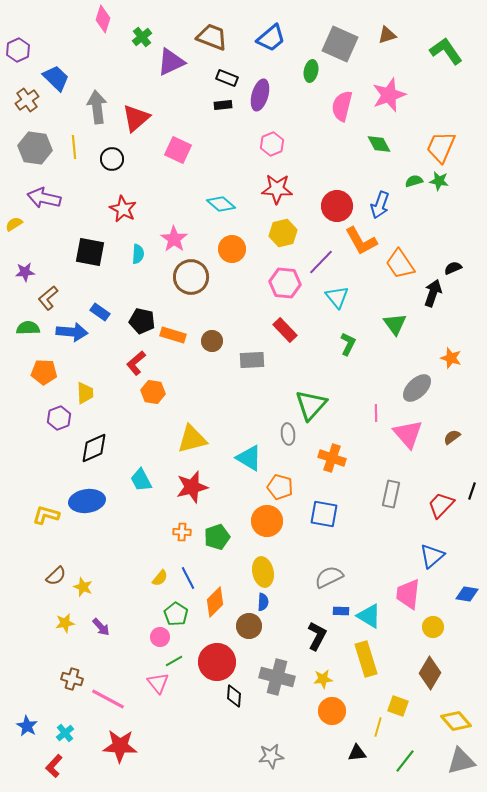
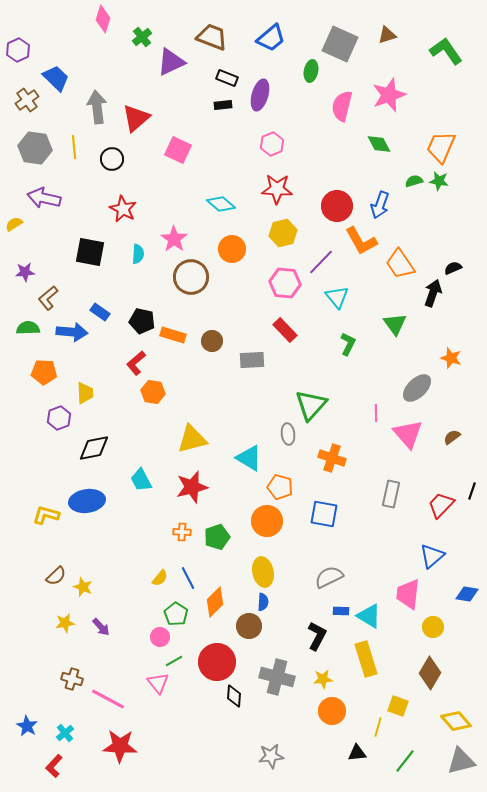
black diamond at (94, 448): rotated 12 degrees clockwise
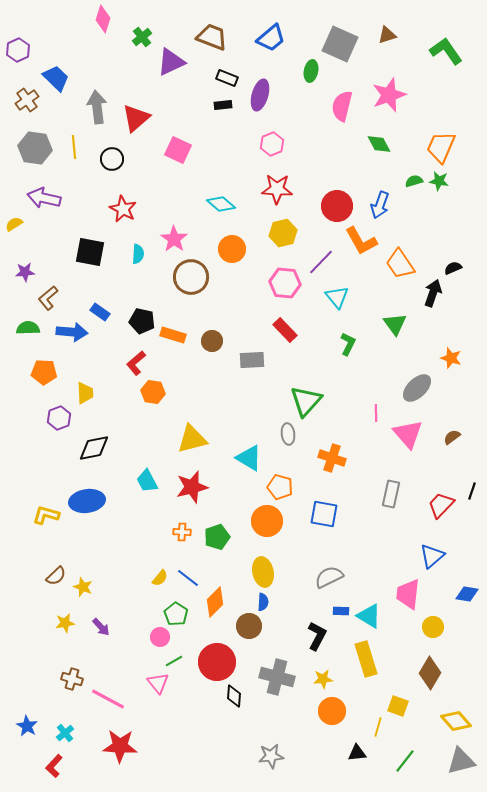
green triangle at (311, 405): moved 5 px left, 4 px up
cyan trapezoid at (141, 480): moved 6 px right, 1 px down
blue line at (188, 578): rotated 25 degrees counterclockwise
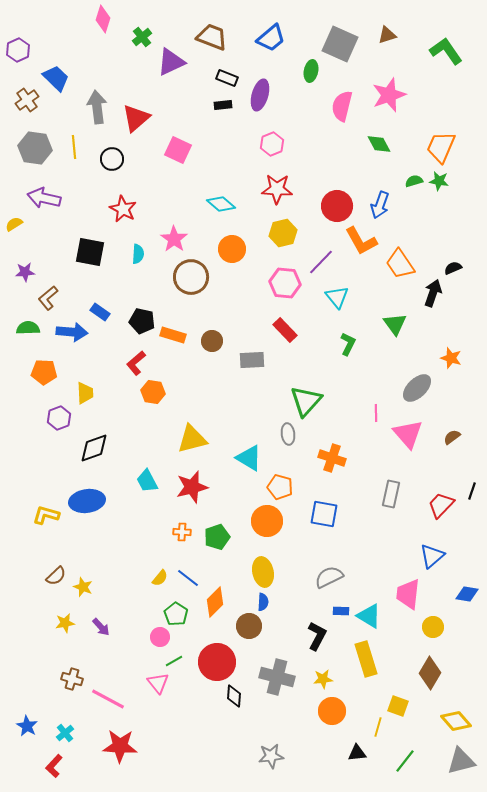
black diamond at (94, 448): rotated 8 degrees counterclockwise
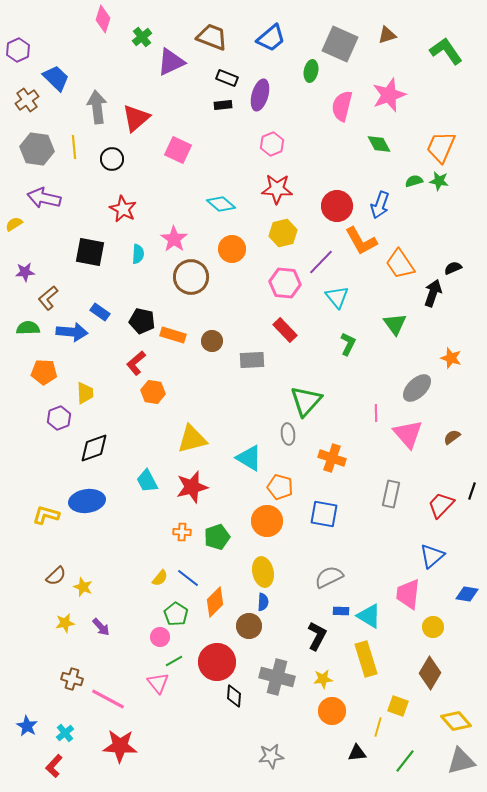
gray hexagon at (35, 148): moved 2 px right, 1 px down
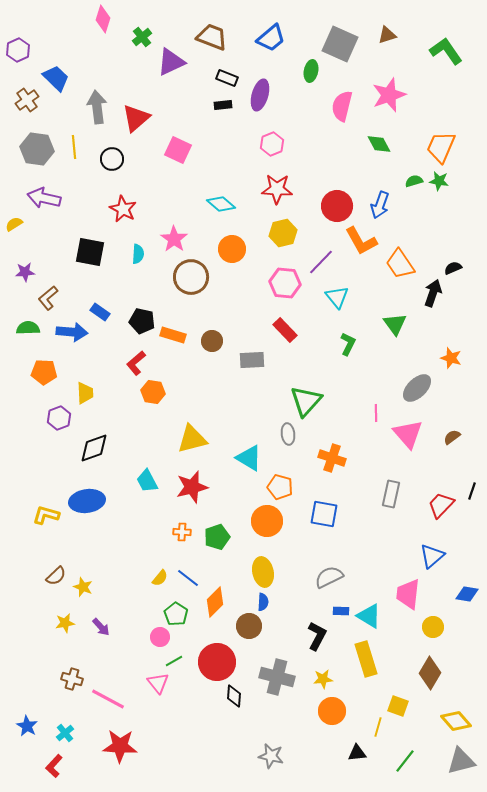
gray star at (271, 756): rotated 20 degrees clockwise
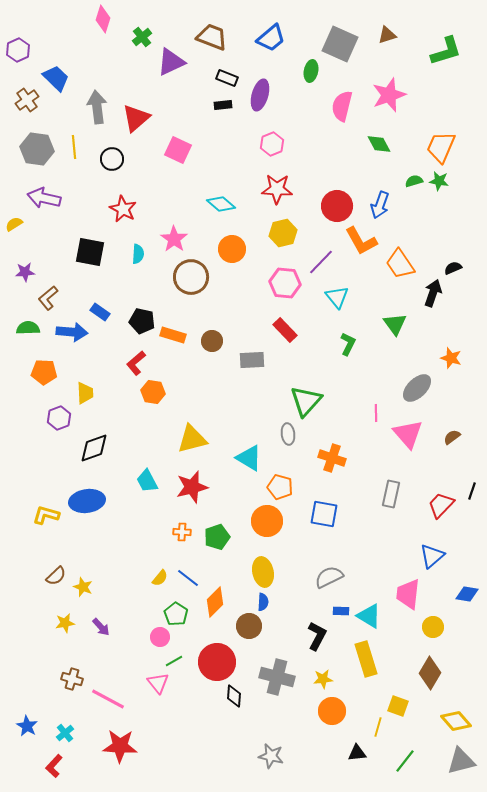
green L-shape at (446, 51): rotated 108 degrees clockwise
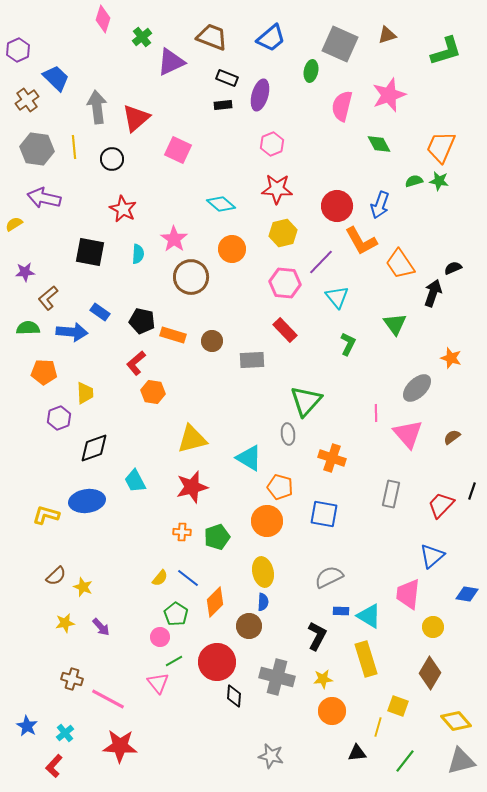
cyan trapezoid at (147, 481): moved 12 px left
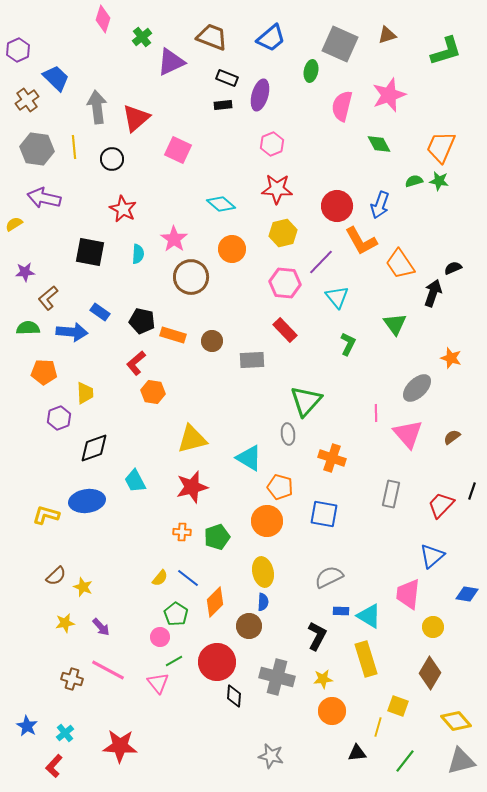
pink line at (108, 699): moved 29 px up
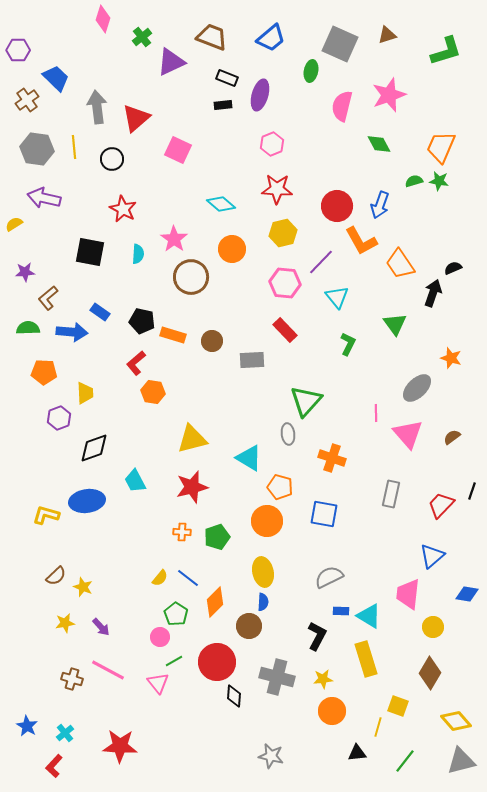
purple hexagon at (18, 50): rotated 25 degrees clockwise
